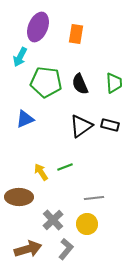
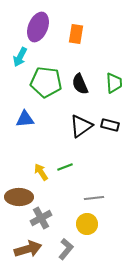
blue triangle: rotated 18 degrees clockwise
gray cross: moved 12 px left, 2 px up; rotated 15 degrees clockwise
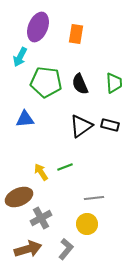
brown ellipse: rotated 24 degrees counterclockwise
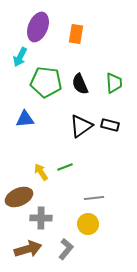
gray cross: rotated 30 degrees clockwise
yellow circle: moved 1 px right
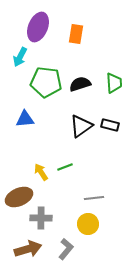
black semicircle: rotated 95 degrees clockwise
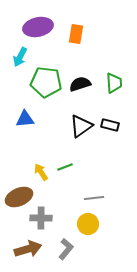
purple ellipse: rotated 56 degrees clockwise
